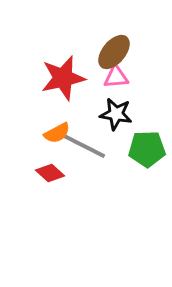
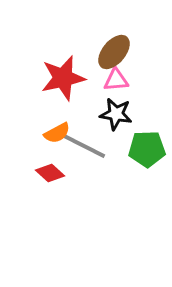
pink triangle: moved 3 px down
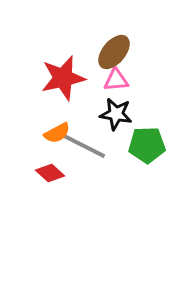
green pentagon: moved 4 px up
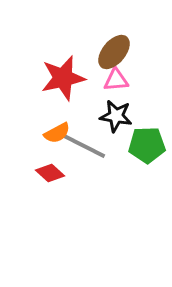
black star: moved 2 px down
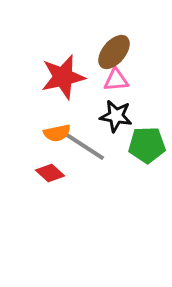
red star: moved 1 px up
orange semicircle: rotated 16 degrees clockwise
gray line: rotated 6 degrees clockwise
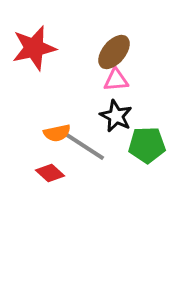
red star: moved 29 px left, 29 px up
black star: rotated 16 degrees clockwise
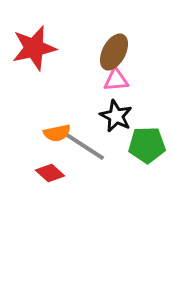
brown ellipse: rotated 12 degrees counterclockwise
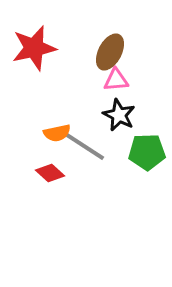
brown ellipse: moved 4 px left
black star: moved 3 px right, 1 px up
green pentagon: moved 7 px down
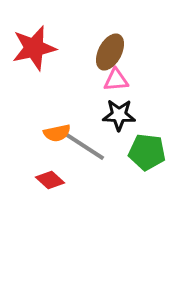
black star: rotated 24 degrees counterclockwise
green pentagon: rotated 9 degrees clockwise
red diamond: moved 7 px down
